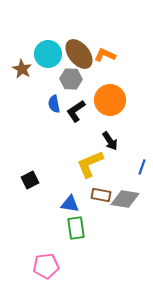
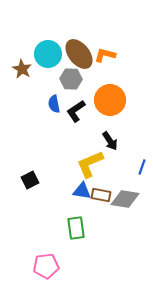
orange L-shape: rotated 10 degrees counterclockwise
blue triangle: moved 12 px right, 13 px up
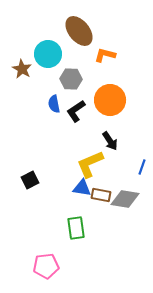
brown ellipse: moved 23 px up
blue triangle: moved 3 px up
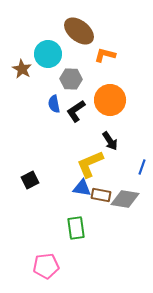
brown ellipse: rotated 12 degrees counterclockwise
